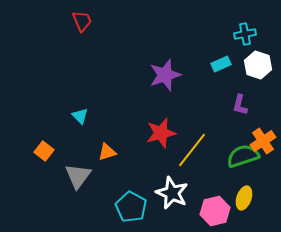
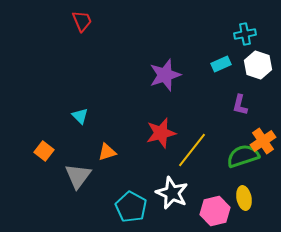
yellow ellipse: rotated 30 degrees counterclockwise
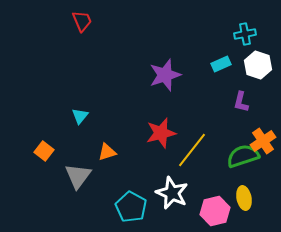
purple L-shape: moved 1 px right, 3 px up
cyan triangle: rotated 24 degrees clockwise
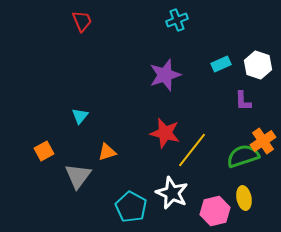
cyan cross: moved 68 px left, 14 px up; rotated 10 degrees counterclockwise
purple L-shape: moved 2 px right, 1 px up; rotated 15 degrees counterclockwise
red star: moved 4 px right; rotated 28 degrees clockwise
orange square: rotated 24 degrees clockwise
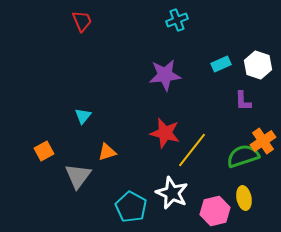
purple star: rotated 12 degrees clockwise
cyan triangle: moved 3 px right
